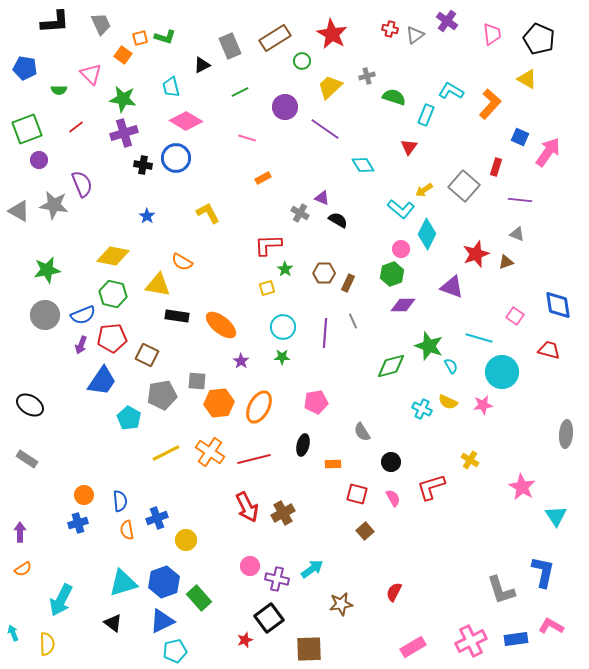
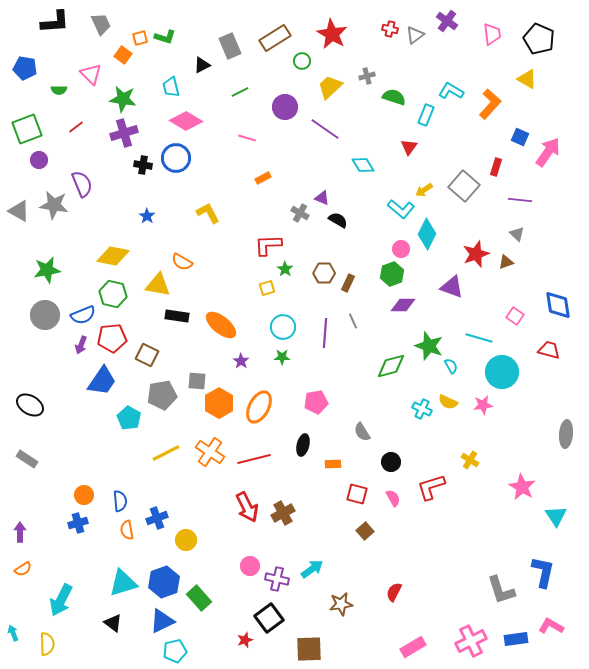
gray triangle at (517, 234): rotated 21 degrees clockwise
orange hexagon at (219, 403): rotated 24 degrees counterclockwise
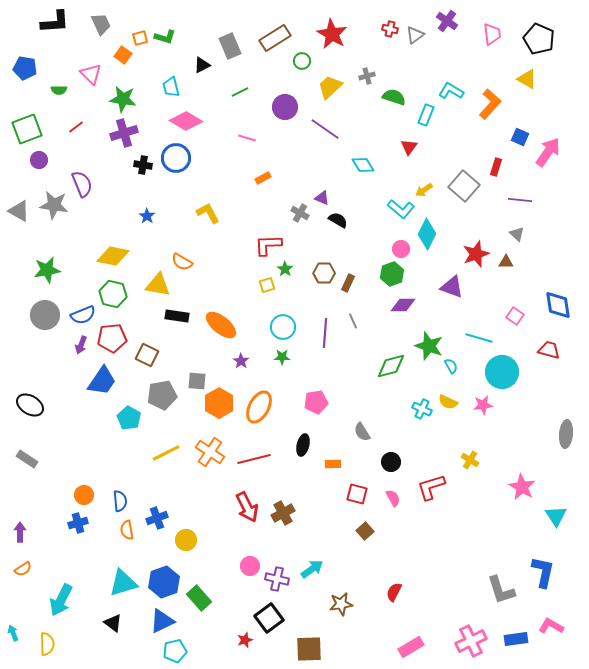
brown triangle at (506, 262): rotated 21 degrees clockwise
yellow square at (267, 288): moved 3 px up
pink rectangle at (413, 647): moved 2 px left
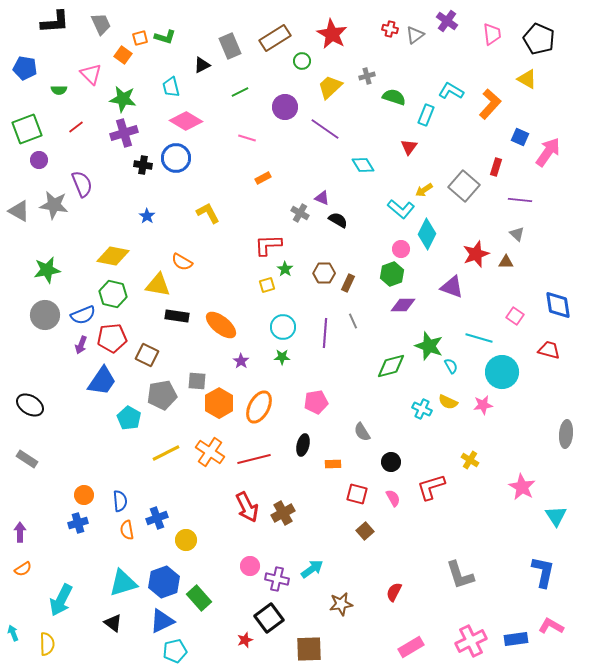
gray L-shape at (501, 590): moved 41 px left, 15 px up
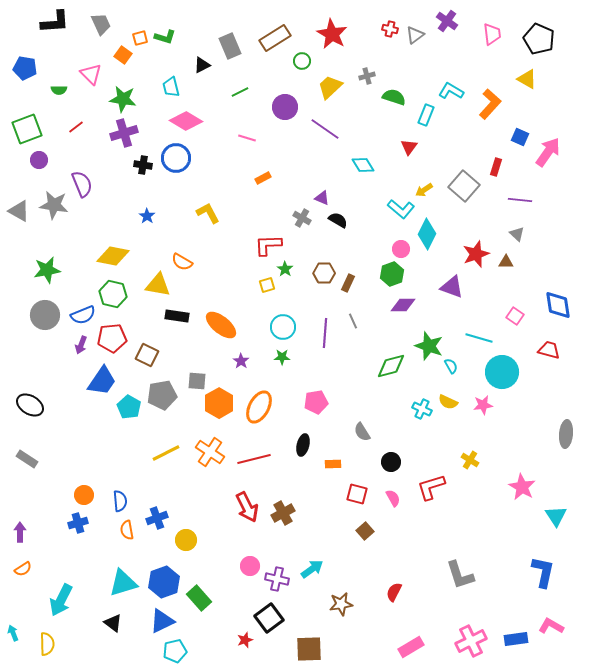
gray cross at (300, 213): moved 2 px right, 5 px down
cyan pentagon at (129, 418): moved 11 px up
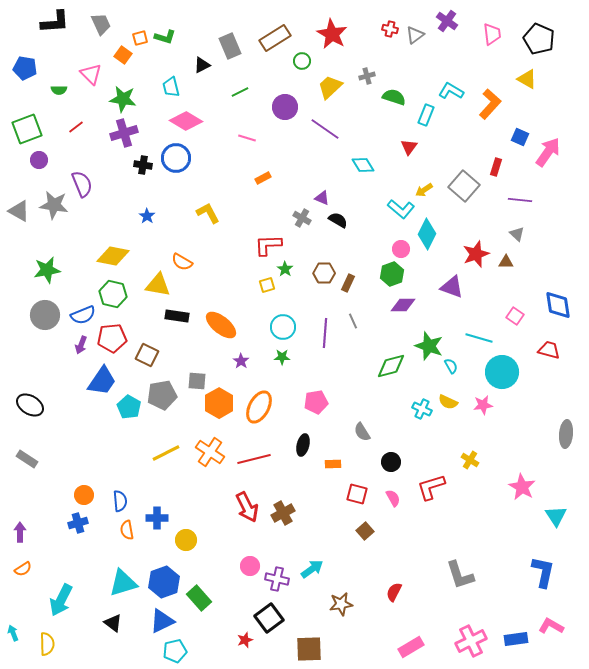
blue cross at (157, 518): rotated 20 degrees clockwise
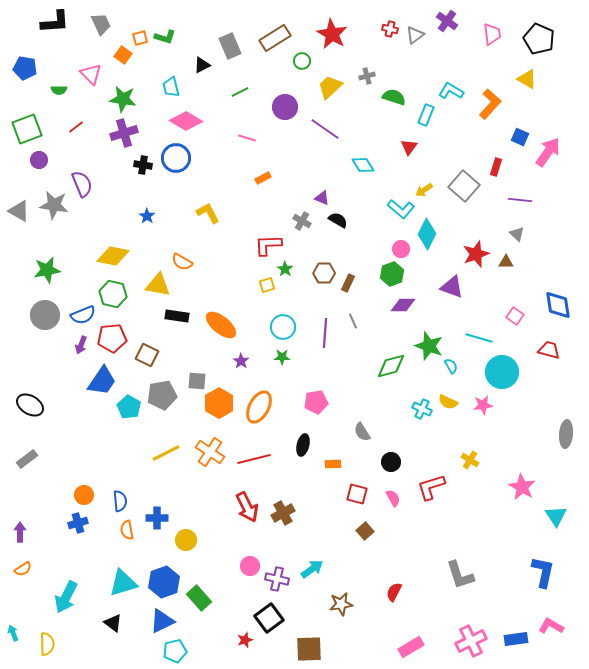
gray cross at (302, 218): moved 3 px down
gray rectangle at (27, 459): rotated 70 degrees counterclockwise
cyan arrow at (61, 600): moved 5 px right, 3 px up
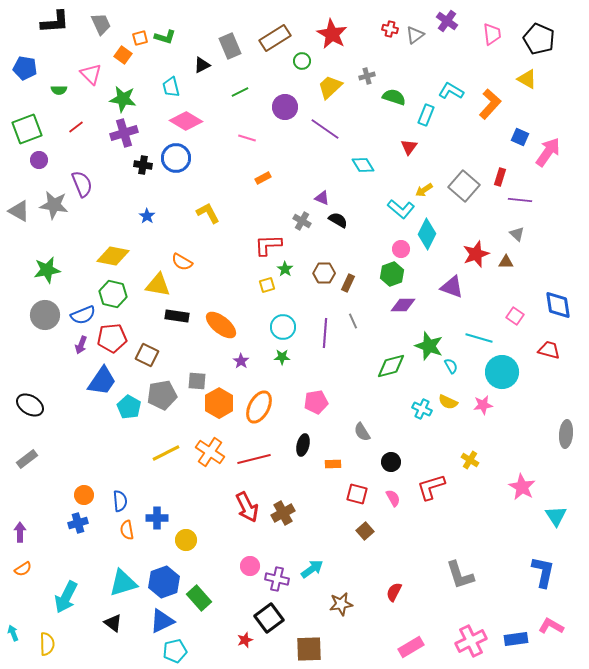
red rectangle at (496, 167): moved 4 px right, 10 px down
